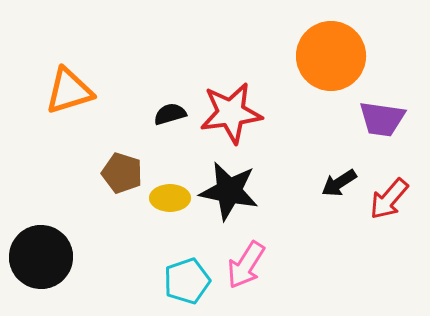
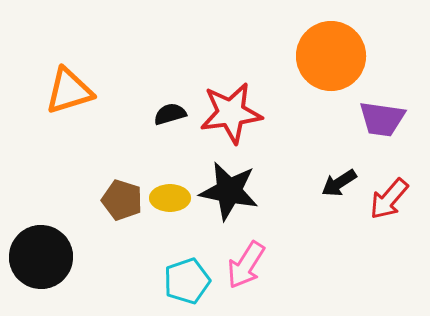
brown pentagon: moved 27 px down
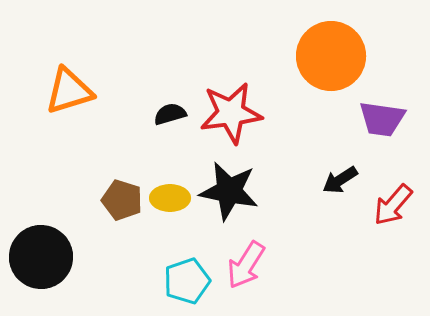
black arrow: moved 1 px right, 3 px up
red arrow: moved 4 px right, 6 px down
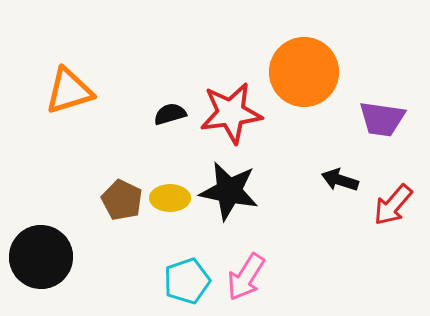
orange circle: moved 27 px left, 16 px down
black arrow: rotated 51 degrees clockwise
brown pentagon: rotated 9 degrees clockwise
pink arrow: moved 12 px down
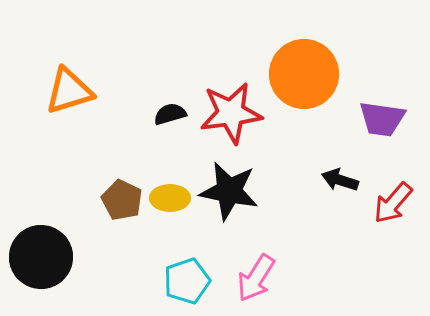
orange circle: moved 2 px down
red arrow: moved 2 px up
pink arrow: moved 10 px right, 1 px down
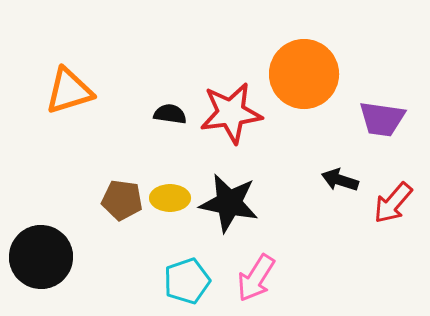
black semicircle: rotated 24 degrees clockwise
black star: moved 12 px down
brown pentagon: rotated 18 degrees counterclockwise
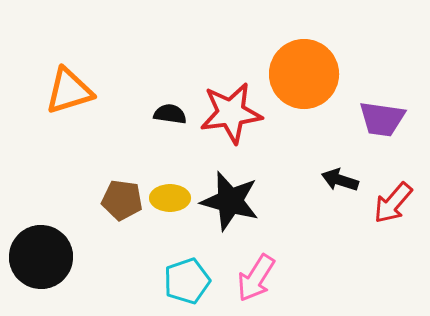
black star: moved 1 px right, 2 px up; rotated 4 degrees clockwise
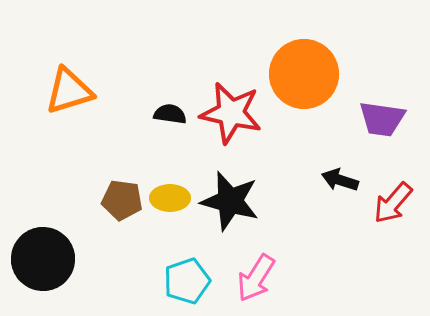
red star: rotated 20 degrees clockwise
black circle: moved 2 px right, 2 px down
